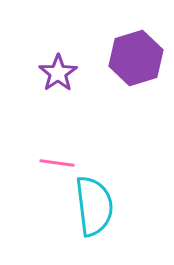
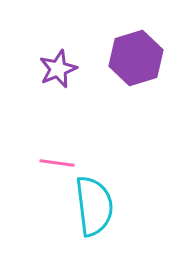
purple star: moved 4 px up; rotated 12 degrees clockwise
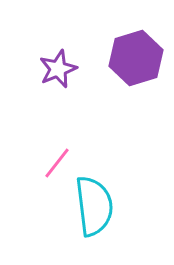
pink line: rotated 60 degrees counterclockwise
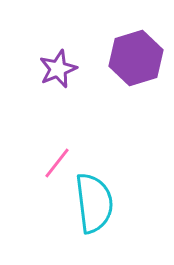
cyan semicircle: moved 3 px up
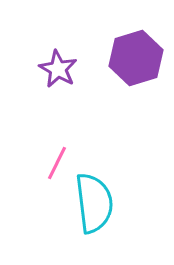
purple star: rotated 21 degrees counterclockwise
pink line: rotated 12 degrees counterclockwise
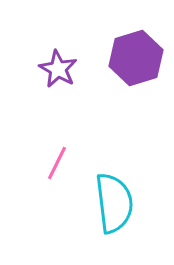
cyan semicircle: moved 20 px right
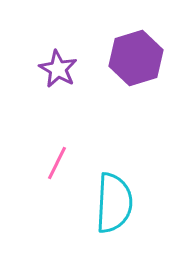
cyan semicircle: rotated 10 degrees clockwise
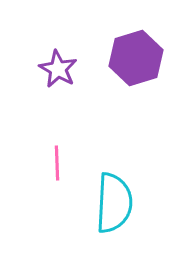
pink line: rotated 28 degrees counterclockwise
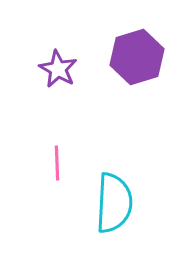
purple hexagon: moved 1 px right, 1 px up
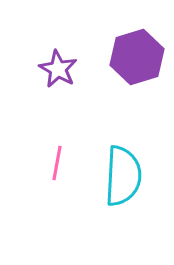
pink line: rotated 12 degrees clockwise
cyan semicircle: moved 9 px right, 27 px up
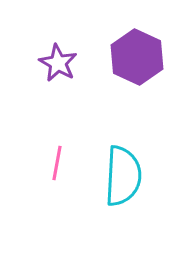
purple hexagon: rotated 18 degrees counterclockwise
purple star: moved 6 px up
